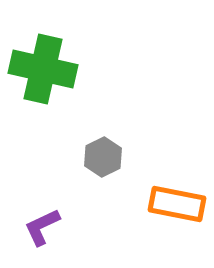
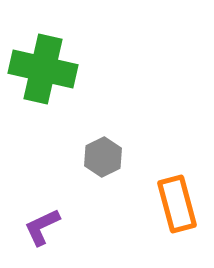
orange rectangle: rotated 64 degrees clockwise
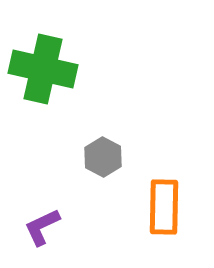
gray hexagon: rotated 6 degrees counterclockwise
orange rectangle: moved 13 px left, 3 px down; rotated 16 degrees clockwise
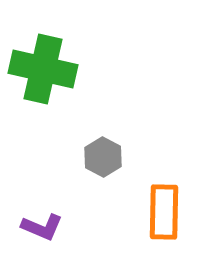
orange rectangle: moved 5 px down
purple L-shape: rotated 132 degrees counterclockwise
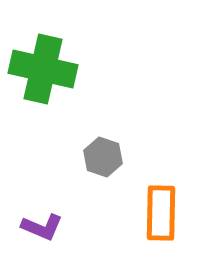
gray hexagon: rotated 9 degrees counterclockwise
orange rectangle: moved 3 px left, 1 px down
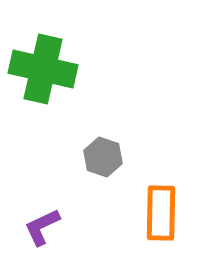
purple L-shape: rotated 132 degrees clockwise
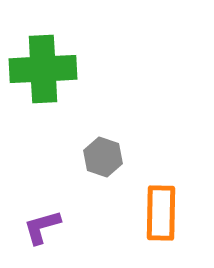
green cross: rotated 16 degrees counterclockwise
purple L-shape: rotated 9 degrees clockwise
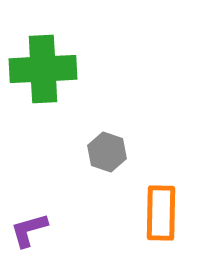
gray hexagon: moved 4 px right, 5 px up
purple L-shape: moved 13 px left, 3 px down
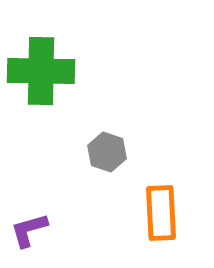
green cross: moved 2 px left, 2 px down; rotated 4 degrees clockwise
orange rectangle: rotated 4 degrees counterclockwise
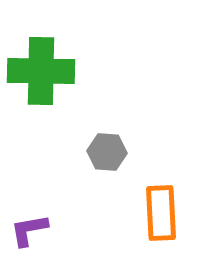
gray hexagon: rotated 15 degrees counterclockwise
purple L-shape: rotated 6 degrees clockwise
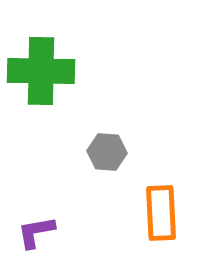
purple L-shape: moved 7 px right, 2 px down
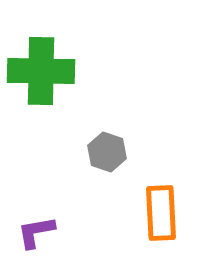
gray hexagon: rotated 15 degrees clockwise
